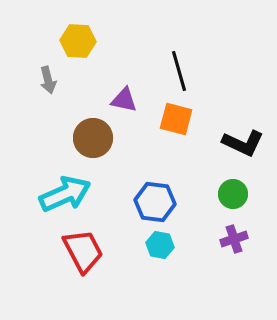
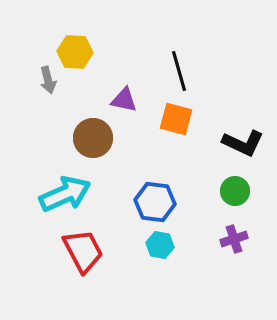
yellow hexagon: moved 3 px left, 11 px down
green circle: moved 2 px right, 3 px up
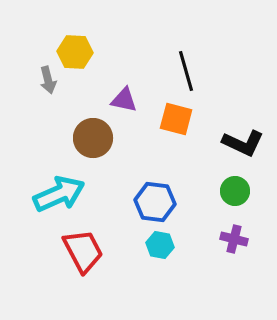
black line: moved 7 px right
cyan arrow: moved 6 px left
purple cross: rotated 32 degrees clockwise
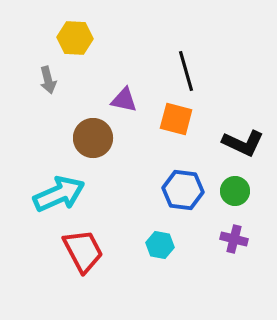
yellow hexagon: moved 14 px up
blue hexagon: moved 28 px right, 12 px up
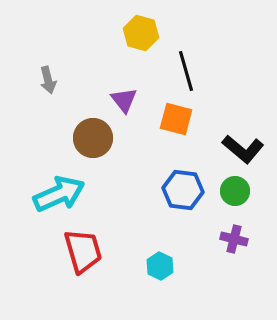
yellow hexagon: moved 66 px right, 5 px up; rotated 12 degrees clockwise
purple triangle: rotated 40 degrees clockwise
black L-shape: moved 6 px down; rotated 15 degrees clockwise
cyan hexagon: moved 21 px down; rotated 16 degrees clockwise
red trapezoid: rotated 12 degrees clockwise
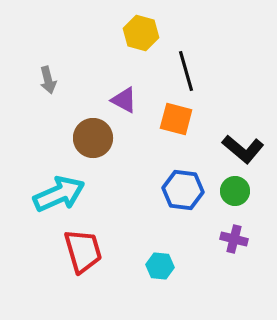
purple triangle: rotated 24 degrees counterclockwise
cyan hexagon: rotated 20 degrees counterclockwise
